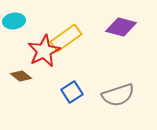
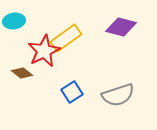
brown diamond: moved 1 px right, 3 px up
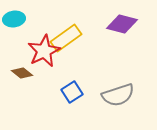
cyan ellipse: moved 2 px up
purple diamond: moved 1 px right, 3 px up
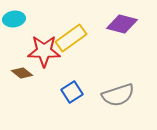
yellow rectangle: moved 5 px right
red star: rotated 28 degrees clockwise
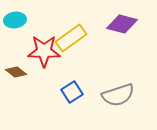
cyan ellipse: moved 1 px right, 1 px down
brown diamond: moved 6 px left, 1 px up
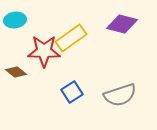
gray semicircle: moved 2 px right
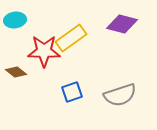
blue square: rotated 15 degrees clockwise
